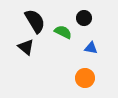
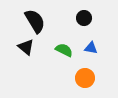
green semicircle: moved 1 px right, 18 px down
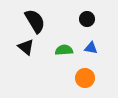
black circle: moved 3 px right, 1 px down
green semicircle: rotated 30 degrees counterclockwise
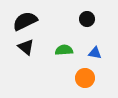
black semicircle: moved 10 px left; rotated 85 degrees counterclockwise
blue triangle: moved 4 px right, 5 px down
